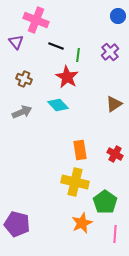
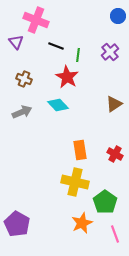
purple pentagon: rotated 15 degrees clockwise
pink line: rotated 24 degrees counterclockwise
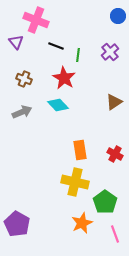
red star: moved 3 px left, 1 px down
brown triangle: moved 2 px up
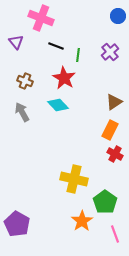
pink cross: moved 5 px right, 2 px up
brown cross: moved 1 px right, 2 px down
gray arrow: rotated 96 degrees counterclockwise
orange rectangle: moved 30 px right, 20 px up; rotated 36 degrees clockwise
yellow cross: moved 1 px left, 3 px up
orange star: moved 2 px up; rotated 10 degrees counterclockwise
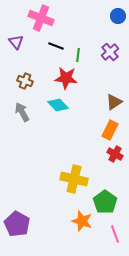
red star: moved 2 px right; rotated 25 degrees counterclockwise
orange star: rotated 20 degrees counterclockwise
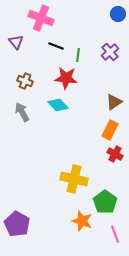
blue circle: moved 2 px up
